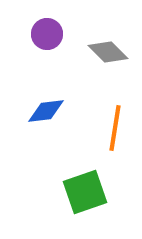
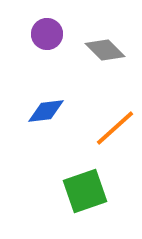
gray diamond: moved 3 px left, 2 px up
orange line: rotated 39 degrees clockwise
green square: moved 1 px up
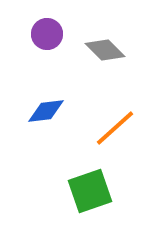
green square: moved 5 px right
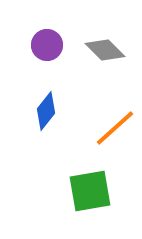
purple circle: moved 11 px down
blue diamond: rotated 45 degrees counterclockwise
green square: rotated 9 degrees clockwise
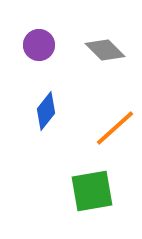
purple circle: moved 8 px left
green square: moved 2 px right
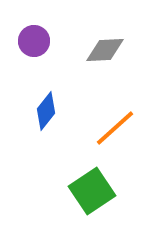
purple circle: moved 5 px left, 4 px up
gray diamond: rotated 48 degrees counterclockwise
green square: rotated 24 degrees counterclockwise
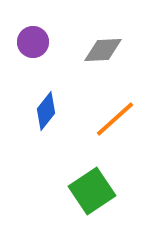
purple circle: moved 1 px left, 1 px down
gray diamond: moved 2 px left
orange line: moved 9 px up
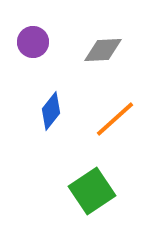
blue diamond: moved 5 px right
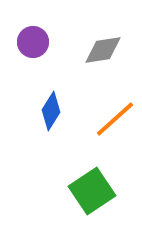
gray diamond: rotated 6 degrees counterclockwise
blue diamond: rotated 6 degrees counterclockwise
